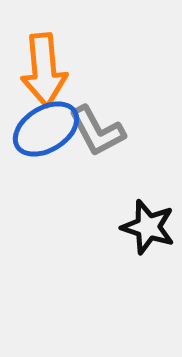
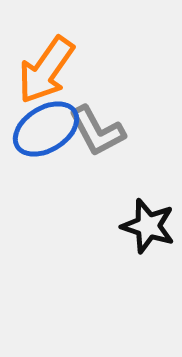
orange arrow: moved 2 px right; rotated 40 degrees clockwise
black star: moved 1 px up
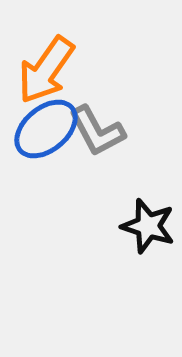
blue ellipse: rotated 8 degrees counterclockwise
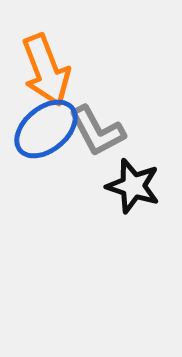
orange arrow: rotated 56 degrees counterclockwise
black star: moved 15 px left, 40 px up
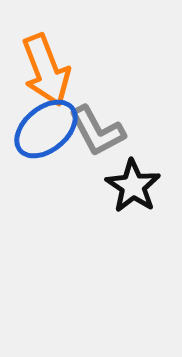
black star: rotated 16 degrees clockwise
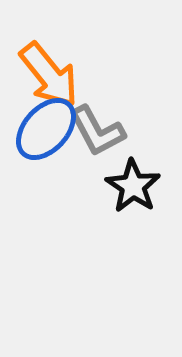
orange arrow: moved 3 px right, 5 px down; rotated 18 degrees counterclockwise
blue ellipse: rotated 8 degrees counterclockwise
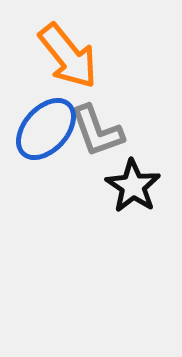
orange arrow: moved 19 px right, 19 px up
gray L-shape: rotated 8 degrees clockwise
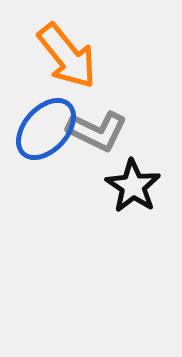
orange arrow: moved 1 px left
gray L-shape: rotated 44 degrees counterclockwise
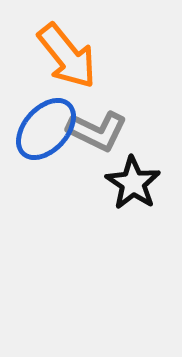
black star: moved 3 px up
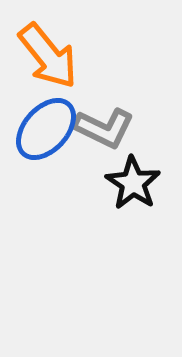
orange arrow: moved 19 px left
gray L-shape: moved 7 px right, 3 px up
